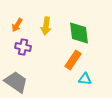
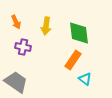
orange arrow: moved 1 px left, 3 px up; rotated 56 degrees counterclockwise
cyan triangle: rotated 32 degrees clockwise
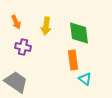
orange rectangle: rotated 42 degrees counterclockwise
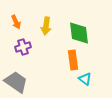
purple cross: rotated 28 degrees counterclockwise
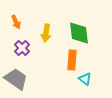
yellow arrow: moved 7 px down
purple cross: moved 1 px left, 1 px down; rotated 28 degrees counterclockwise
orange rectangle: moved 1 px left; rotated 12 degrees clockwise
gray trapezoid: moved 3 px up
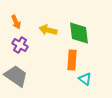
yellow arrow: moved 2 px right, 3 px up; rotated 96 degrees clockwise
purple cross: moved 2 px left, 3 px up; rotated 14 degrees counterclockwise
gray trapezoid: moved 3 px up
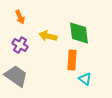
orange arrow: moved 4 px right, 5 px up
yellow arrow: moved 6 px down
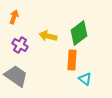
orange arrow: moved 6 px left; rotated 136 degrees counterclockwise
green diamond: rotated 60 degrees clockwise
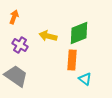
green diamond: rotated 15 degrees clockwise
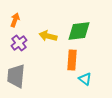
orange arrow: moved 1 px right, 3 px down
green diamond: moved 2 px up; rotated 15 degrees clockwise
purple cross: moved 1 px left, 2 px up; rotated 21 degrees clockwise
gray trapezoid: rotated 120 degrees counterclockwise
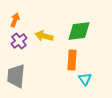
yellow arrow: moved 4 px left
purple cross: moved 2 px up
cyan triangle: rotated 16 degrees clockwise
